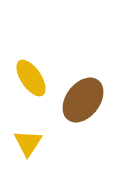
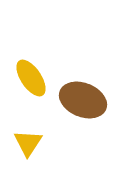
brown ellipse: rotated 75 degrees clockwise
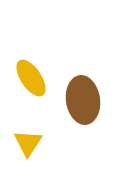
brown ellipse: rotated 60 degrees clockwise
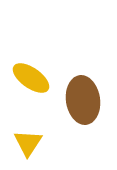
yellow ellipse: rotated 21 degrees counterclockwise
